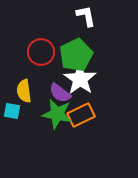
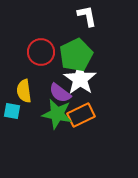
white L-shape: moved 1 px right
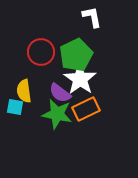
white L-shape: moved 5 px right, 1 px down
cyan square: moved 3 px right, 4 px up
orange rectangle: moved 5 px right, 6 px up
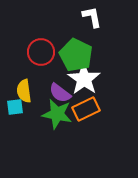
green pentagon: rotated 20 degrees counterclockwise
white star: moved 4 px right
cyan square: rotated 18 degrees counterclockwise
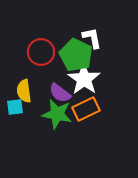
white L-shape: moved 21 px down
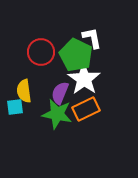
purple semicircle: rotated 75 degrees clockwise
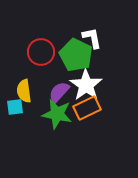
white star: moved 2 px right, 6 px down
purple semicircle: moved 1 px left, 1 px up; rotated 20 degrees clockwise
orange rectangle: moved 1 px right, 1 px up
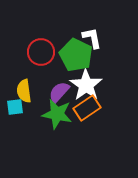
orange rectangle: rotated 8 degrees counterclockwise
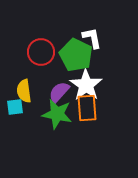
orange rectangle: rotated 60 degrees counterclockwise
